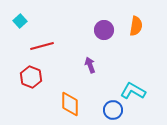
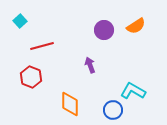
orange semicircle: rotated 48 degrees clockwise
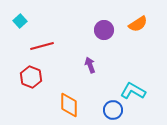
orange semicircle: moved 2 px right, 2 px up
orange diamond: moved 1 px left, 1 px down
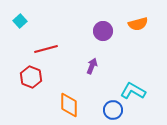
orange semicircle: rotated 18 degrees clockwise
purple circle: moved 1 px left, 1 px down
red line: moved 4 px right, 3 px down
purple arrow: moved 2 px right, 1 px down; rotated 42 degrees clockwise
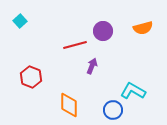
orange semicircle: moved 5 px right, 4 px down
red line: moved 29 px right, 4 px up
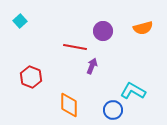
red line: moved 2 px down; rotated 25 degrees clockwise
